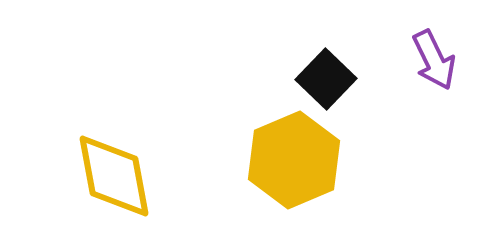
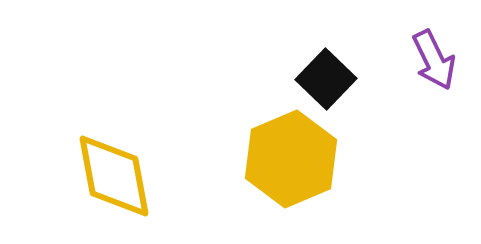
yellow hexagon: moved 3 px left, 1 px up
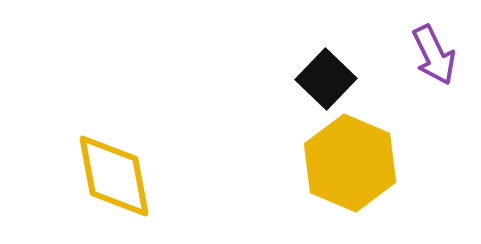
purple arrow: moved 5 px up
yellow hexagon: moved 59 px right, 4 px down; rotated 14 degrees counterclockwise
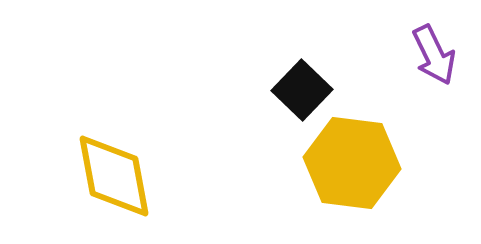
black square: moved 24 px left, 11 px down
yellow hexagon: moved 2 px right; rotated 16 degrees counterclockwise
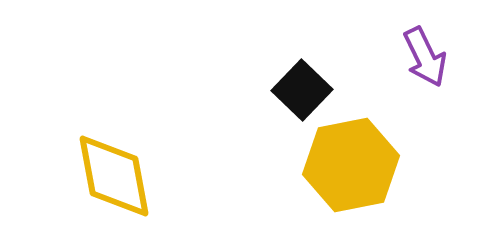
purple arrow: moved 9 px left, 2 px down
yellow hexagon: moved 1 px left, 2 px down; rotated 18 degrees counterclockwise
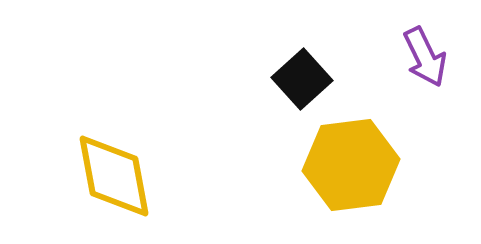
black square: moved 11 px up; rotated 4 degrees clockwise
yellow hexagon: rotated 4 degrees clockwise
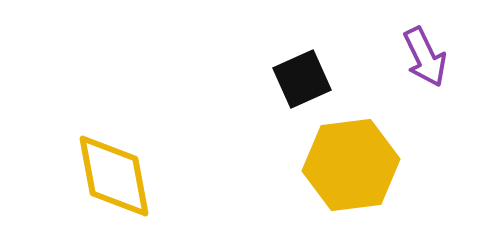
black square: rotated 18 degrees clockwise
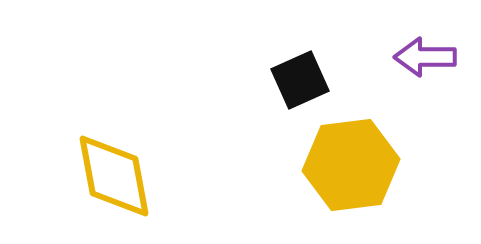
purple arrow: rotated 116 degrees clockwise
black square: moved 2 px left, 1 px down
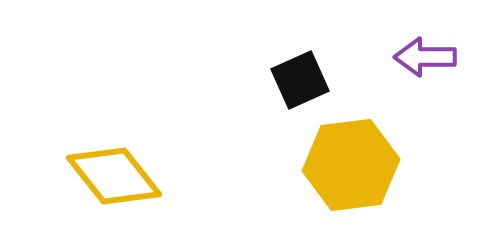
yellow diamond: rotated 28 degrees counterclockwise
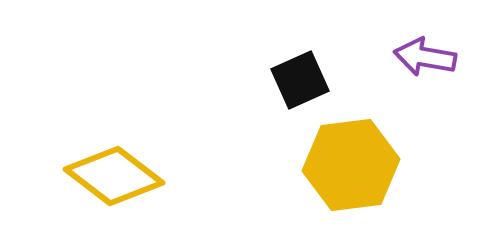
purple arrow: rotated 10 degrees clockwise
yellow diamond: rotated 14 degrees counterclockwise
